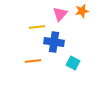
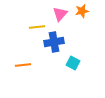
blue cross: rotated 18 degrees counterclockwise
orange line: moved 10 px left, 4 px down
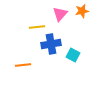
blue cross: moved 3 px left, 2 px down
cyan square: moved 8 px up
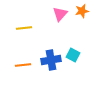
yellow line: moved 13 px left, 1 px down
blue cross: moved 16 px down
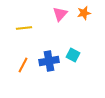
orange star: moved 2 px right, 2 px down
blue cross: moved 2 px left, 1 px down
orange line: rotated 56 degrees counterclockwise
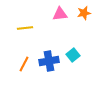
pink triangle: rotated 42 degrees clockwise
yellow line: moved 1 px right
cyan square: rotated 24 degrees clockwise
orange line: moved 1 px right, 1 px up
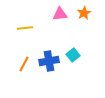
orange star: rotated 16 degrees counterclockwise
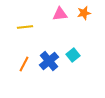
orange star: rotated 16 degrees clockwise
yellow line: moved 1 px up
blue cross: rotated 30 degrees counterclockwise
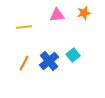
pink triangle: moved 3 px left, 1 px down
yellow line: moved 1 px left
orange line: moved 1 px up
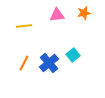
yellow line: moved 1 px up
blue cross: moved 2 px down
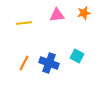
yellow line: moved 3 px up
cyan square: moved 4 px right, 1 px down; rotated 24 degrees counterclockwise
blue cross: rotated 30 degrees counterclockwise
